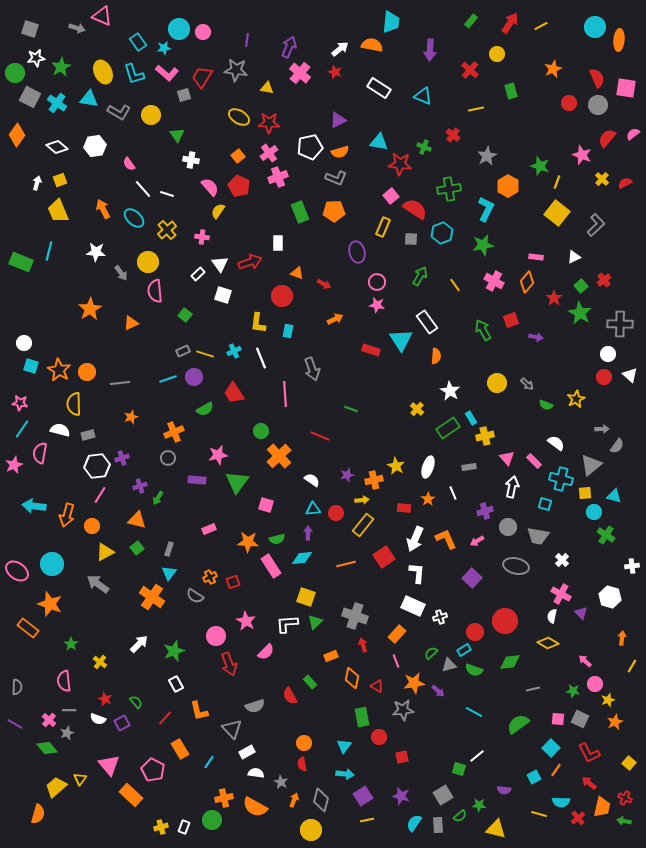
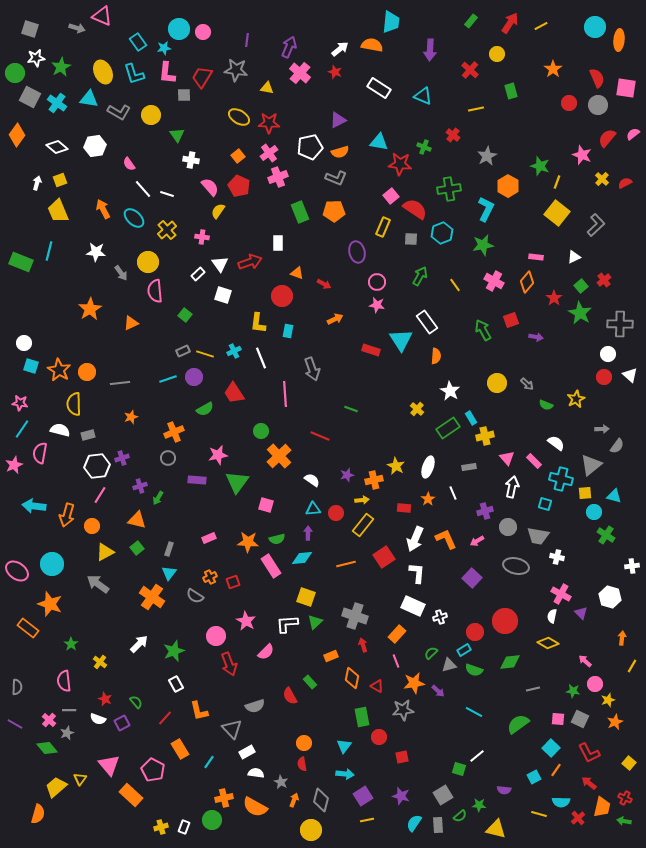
orange star at (553, 69): rotated 12 degrees counterclockwise
pink L-shape at (167, 73): rotated 55 degrees clockwise
gray square at (184, 95): rotated 16 degrees clockwise
pink rectangle at (209, 529): moved 9 px down
white cross at (562, 560): moved 5 px left, 3 px up; rotated 32 degrees counterclockwise
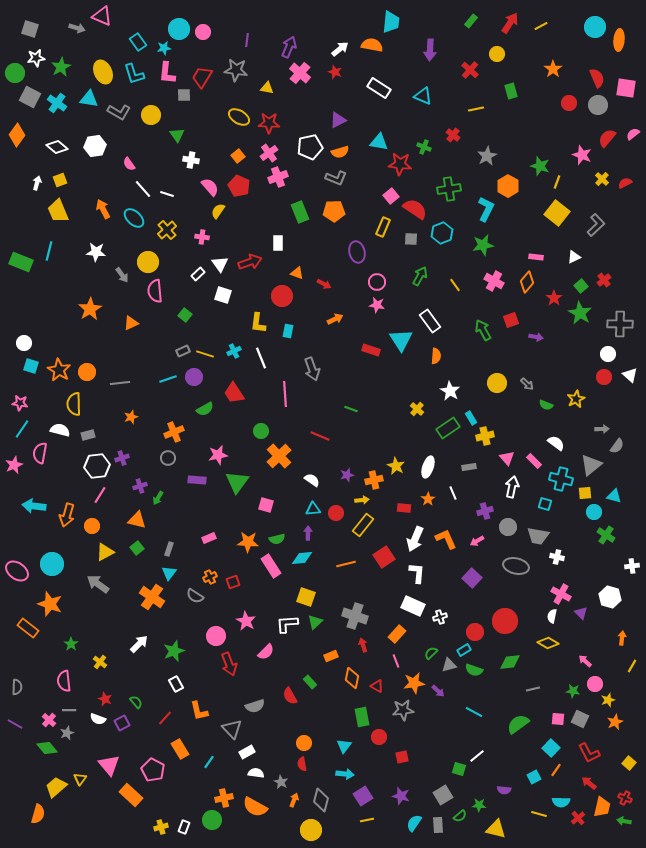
gray arrow at (121, 273): moved 1 px right, 2 px down
white rectangle at (427, 322): moved 3 px right, 1 px up
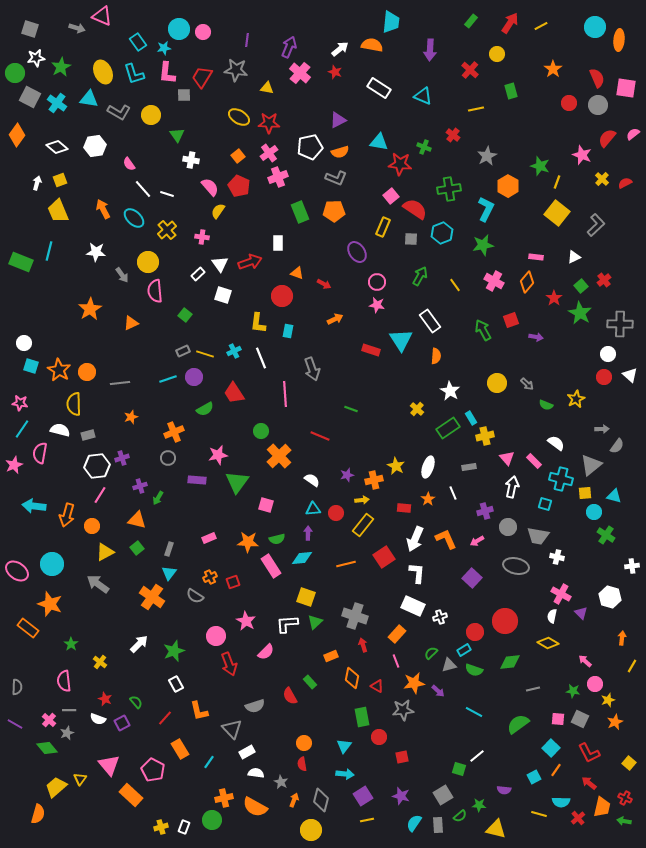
purple ellipse at (357, 252): rotated 20 degrees counterclockwise
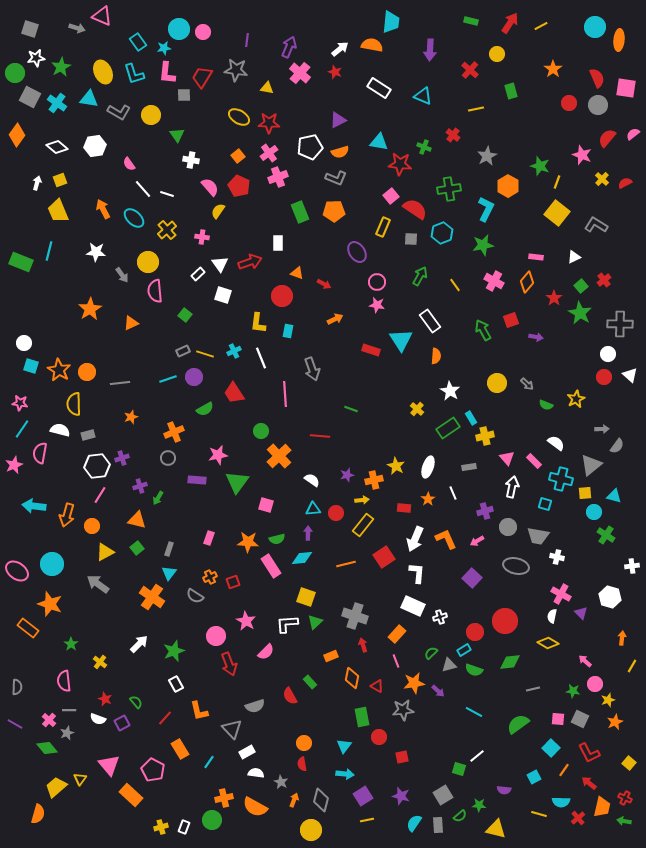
green rectangle at (471, 21): rotated 64 degrees clockwise
gray L-shape at (596, 225): rotated 105 degrees counterclockwise
red line at (320, 436): rotated 18 degrees counterclockwise
pink rectangle at (209, 538): rotated 48 degrees counterclockwise
orange line at (556, 770): moved 8 px right
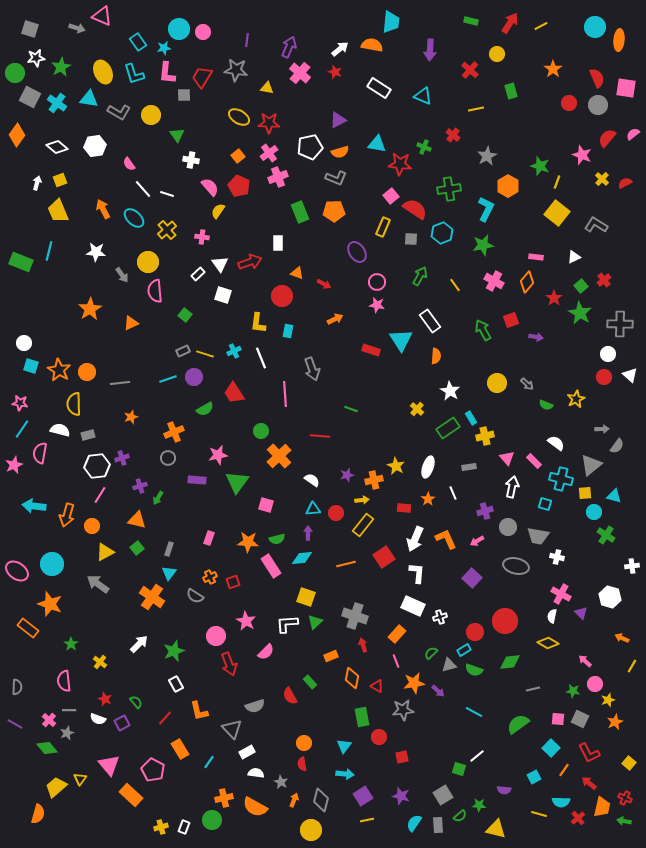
cyan triangle at (379, 142): moved 2 px left, 2 px down
orange arrow at (622, 638): rotated 72 degrees counterclockwise
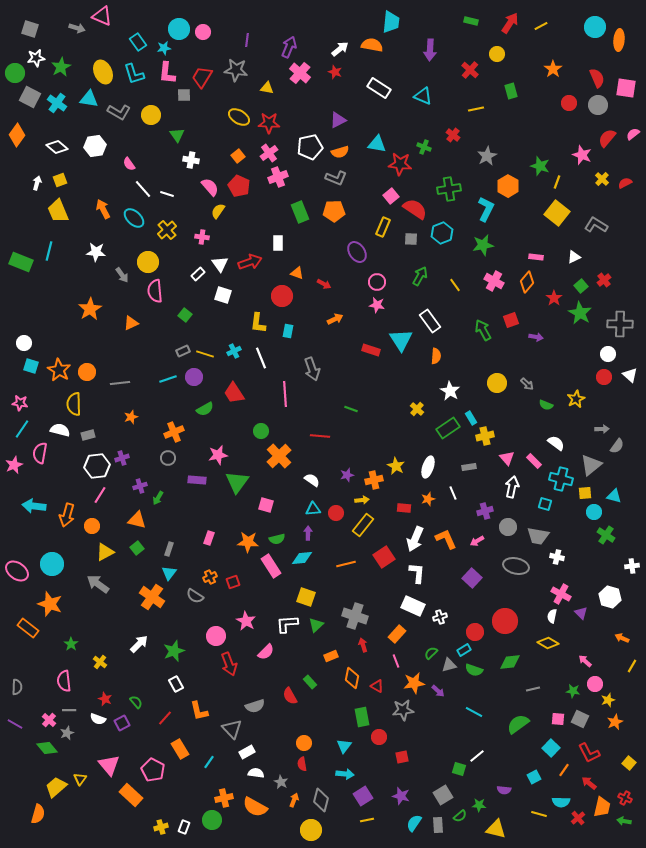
orange star at (428, 499): rotated 16 degrees clockwise
green triangle at (315, 622): moved 1 px right, 3 px down
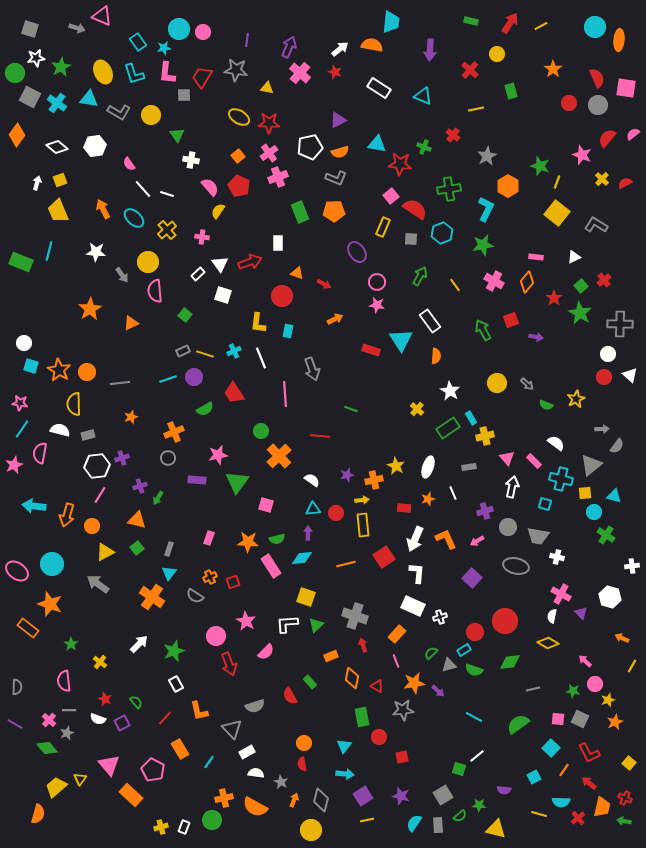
yellow rectangle at (363, 525): rotated 45 degrees counterclockwise
cyan line at (474, 712): moved 5 px down
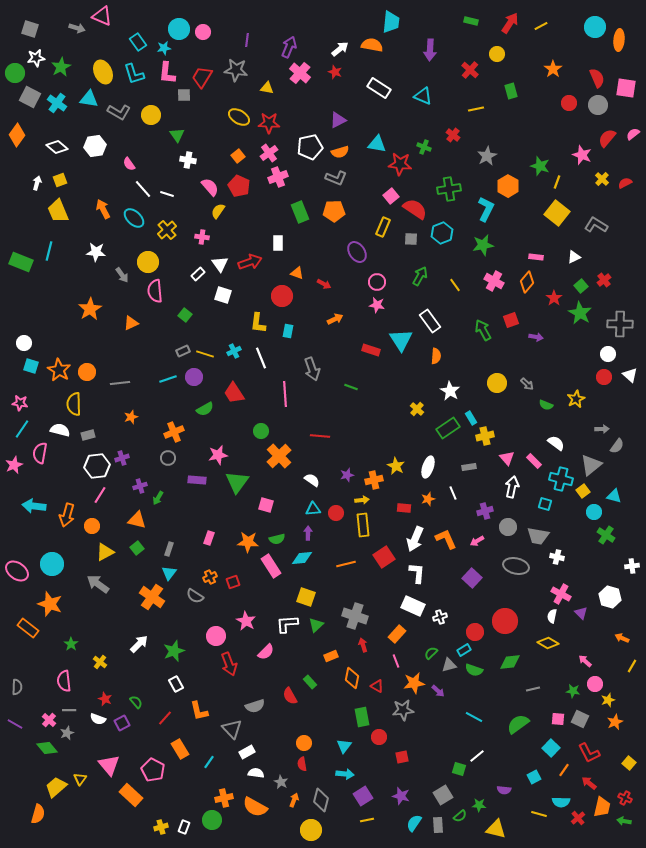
white cross at (191, 160): moved 3 px left
green line at (351, 409): moved 22 px up
yellow square at (585, 493): moved 2 px left, 2 px up; rotated 32 degrees counterclockwise
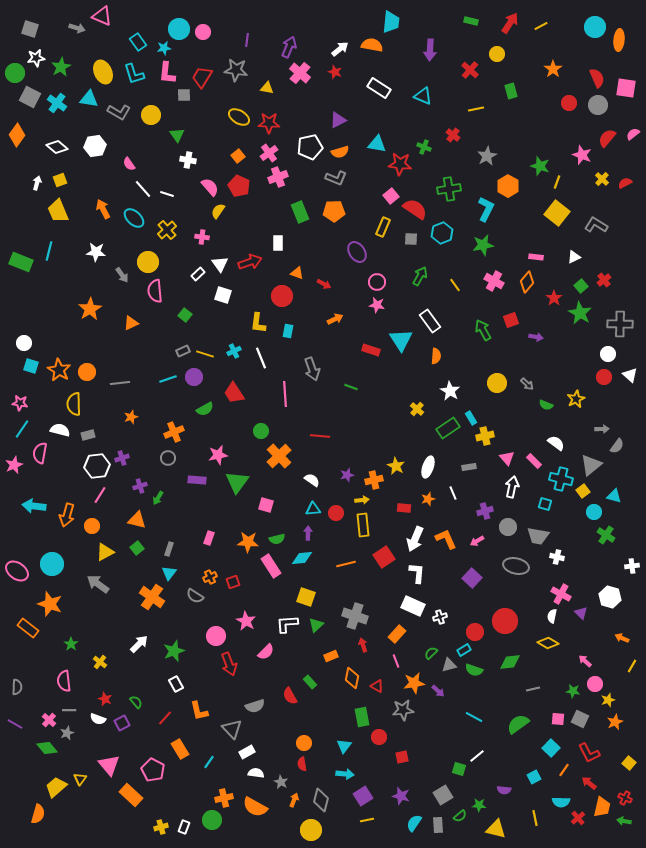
yellow line at (539, 814): moved 4 px left, 4 px down; rotated 63 degrees clockwise
